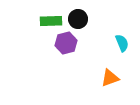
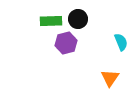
cyan semicircle: moved 1 px left, 1 px up
orange triangle: rotated 36 degrees counterclockwise
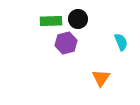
orange triangle: moved 9 px left
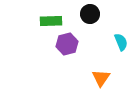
black circle: moved 12 px right, 5 px up
purple hexagon: moved 1 px right, 1 px down
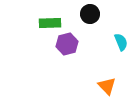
green rectangle: moved 1 px left, 2 px down
orange triangle: moved 6 px right, 8 px down; rotated 18 degrees counterclockwise
